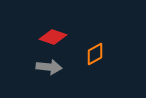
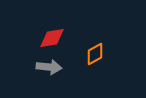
red diamond: moved 1 px left, 1 px down; rotated 28 degrees counterclockwise
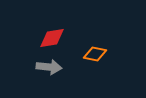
orange diamond: rotated 40 degrees clockwise
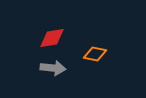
gray arrow: moved 4 px right, 1 px down
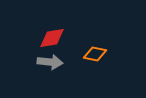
gray arrow: moved 3 px left, 6 px up
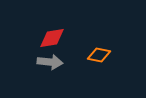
orange diamond: moved 4 px right, 1 px down
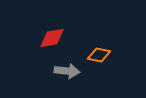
gray arrow: moved 17 px right, 9 px down
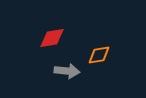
orange diamond: rotated 20 degrees counterclockwise
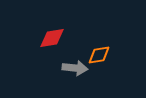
gray arrow: moved 8 px right, 3 px up
